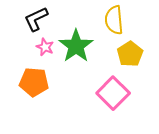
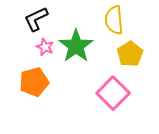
orange pentagon: rotated 20 degrees counterclockwise
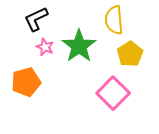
green star: moved 3 px right
orange pentagon: moved 8 px left
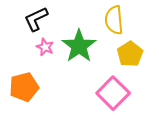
orange pentagon: moved 2 px left, 5 px down
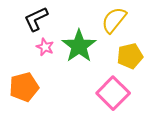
yellow semicircle: rotated 44 degrees clockwise
yellow pentagon: moved 2 px down; rotated 20 degrees clockwise
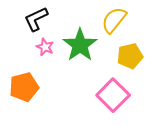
green star: moved 1 px right, 1 px up
pink square: moved 2 px down
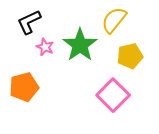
black L-shape: moved 7 px left, 3 px down
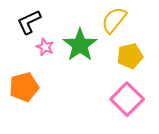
pink square: moved 14 px right, 4 px down
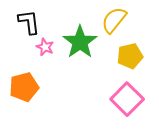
black L-shape: rotated 108 degrees clockwise
green star: moved 3 px up
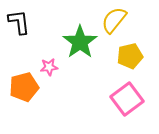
black L-shape: moved 10 px left
pink star: moved 4 px right, 20 px down; rotated 30 degrees counterclockwise
pink square: rotated 8 degrees clockwise
